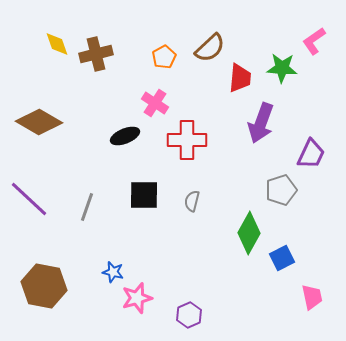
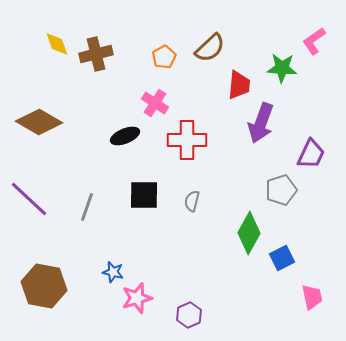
red trapezoid: moved 1 px left, 7 px down
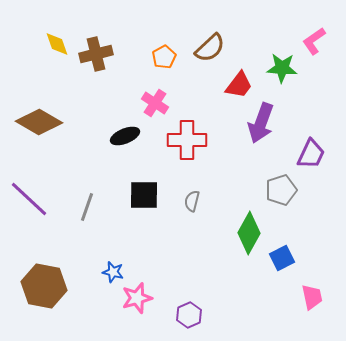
red trapezoid: rotated 32 degrees clockwise
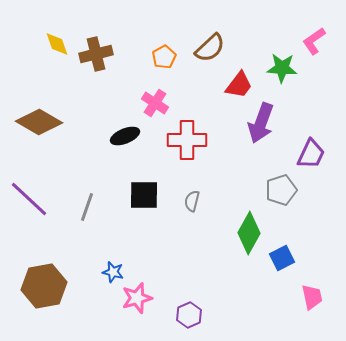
brown hexagon: rotated 21 degrees counterclockwise
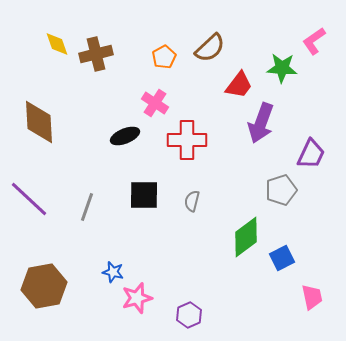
brown diamond: rotated 57 degrees clockwise
green diamond: moved 3 px left, 4 px down; rotated 24 degrees clockwise
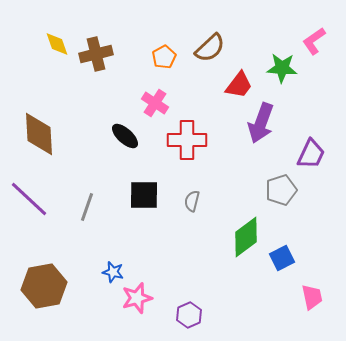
brown diamond: moved 12 px down
black ellipse: rotated 64 degrees clockwise
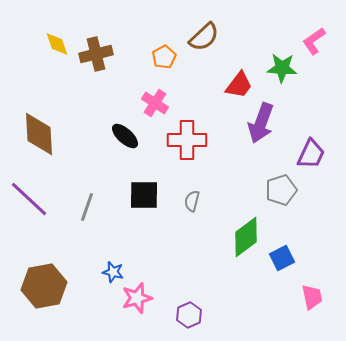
brown semicircle: moved 6 px left, 11 px up
